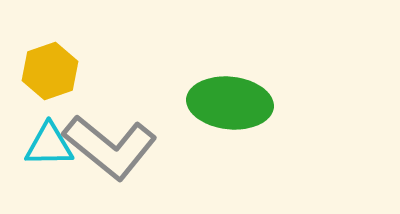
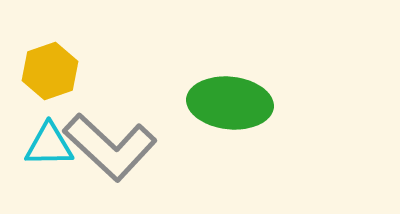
gray L-shape: rotated 4 degrees clockwise
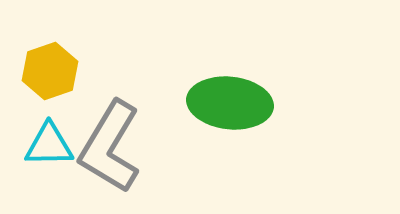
gray L-shape: rotated 78 degrees clockwise
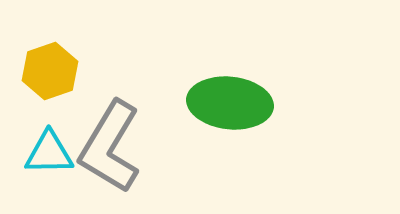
cyan triangle: moved 8 px down
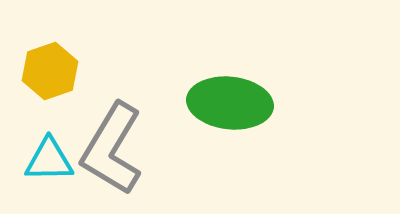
gray L-shape: moved 2 px right, 2 px down
cyan triangle: moved 7 px down
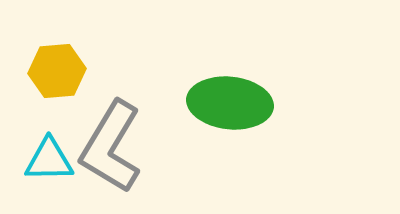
yellow hexagon: moved 7 px right; rotated 14 degrees clockwise
gray L-shape: moved 1 px left, 2 px up
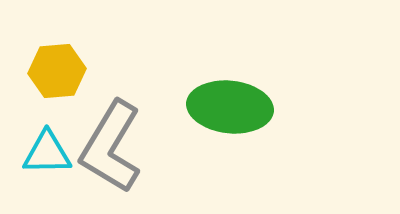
green ellipse: moved 4 px down
cyan triangle: moved 2 px left, 7 px up
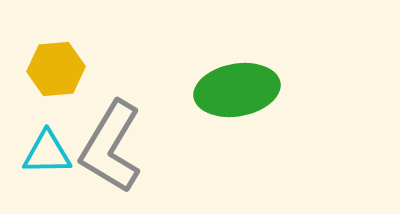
yellow hexagon: moved 1 px left, 2 px up
green ellipse: moved 7 px right, 17 px up; rotated 16 degrees counterclockwise
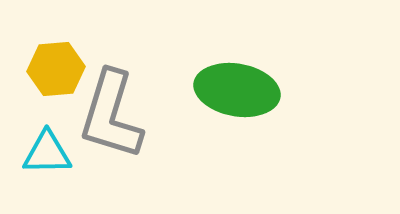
green ellipse: rotated 20 degrees clockwise
gray L-shape: moved 32 px up; rotated 14 degrees counterclockwise
